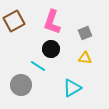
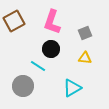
gray circle: moved 2 px right, 1 px down
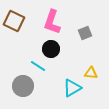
brown square: rotated 35 degrees counterclockwise
yellow triangle: moved 6 px right, 15 px down
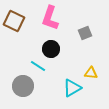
pink L-shape: moved 2 px left, 4 px up
